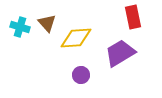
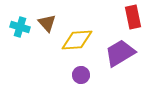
yellow diamond: moved 1 px right, 2 px down
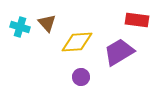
red rectangle: moved 4 px right, 3 px down; rotated 70 degrees counterclockwise
yellow diamond: moved 2 px down
purple trapezoid: moved 1 px left, 1 px up
purple circle: moved 2 px down
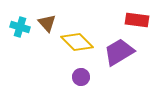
yellow diamond: rotated 48 degrees clockwise
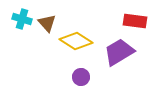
red rectangle: moved 2 px left, 1 px down
cyan cross: moved 2 px right, 8 px up
yellow diamond: moved 1 px left, 1 px up; rotated 12 degrees counterclockwise
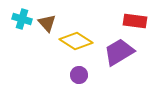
purple circle: moved 2 px left, 2 px up
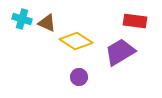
brown triangle: rotated 24 degrees counterclockwise
purple trapezoid: moved 1 px right
purple circle: moved 2 px down
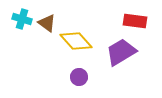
brown triangle: rotated 12 degrees clockwise
yellow diamond: rotated 16 degrees clockwise
purple trapezoid: moved 1 px right
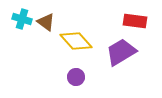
brown triangle: moved 1 px left, 1 px up
purple circle: moved 3 px left
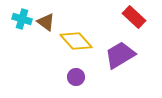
red rectangle: moved 1 px left, 4 px up; rotated 35 degrees clockwise
purple trapezoid: moved 1 px left, 3 px down
